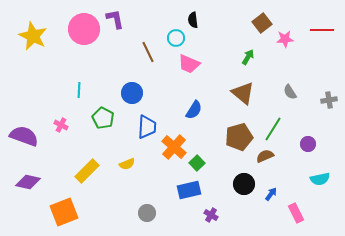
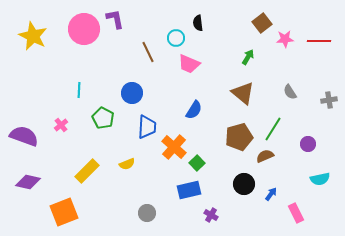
black semicircle: moved 5 px right, 3 px down
red line: moved 3 px left, 11 px down
pink cross: rotated 24 degrees clockwise
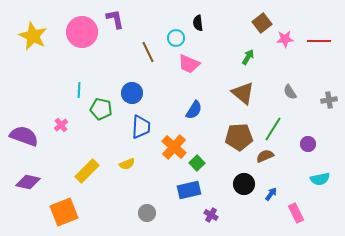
pink circle: moved 2 px left, 3 px down
green pentagon: moved 2 px left, 9 px up; rotated 15 degrees counterclockwise
blue trapezoid: moved 6 px left
brown pentagon: rotated 12 degrees clockwise
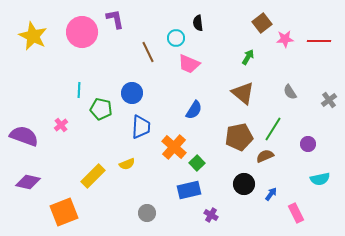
gray cross: rotated 28 degrees counterclockwise
brown pentagon: rotated 8 degrees counterclockwise
yellow rectangle: moved 6 px right, 5 px down
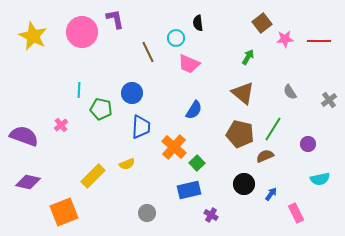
brown pentagon: moved 1 px right, 3 px up; rotated 24 degrees clockwise
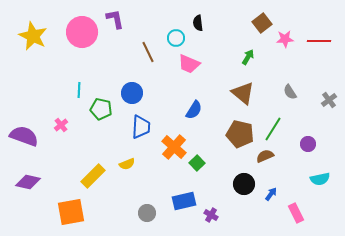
blue rectangle: moved 5 px left, 11 px down
orange square: moved 7 px right; rotated 12 degrees clockwise
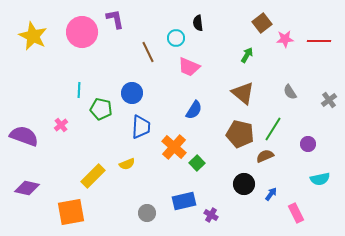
green arrow: moved 1 px left, 2 px up
pink trapezoid: moved 3 px down
purple diamond: moved 1 px left, 6 px down
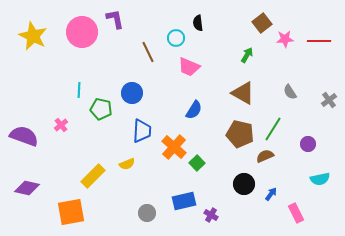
brown triangle: rotated 10 degrees counterclockwise
blue trapezoid: moved 1 px right, 4 px down
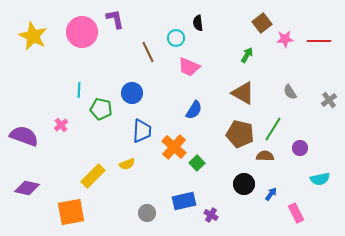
purple circle: moved 8 px left, 4 px down
brown semicircle: rotated 24 degrees clockwise
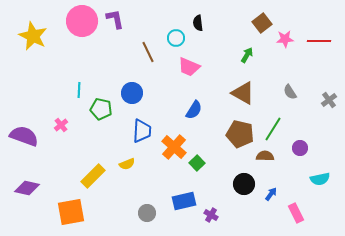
pink circle: moved 11 px up
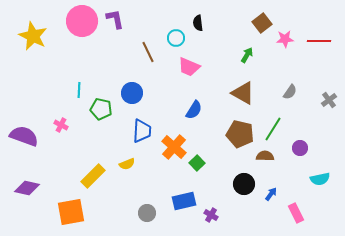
gray semicircle: rotated 112 degrees counterclockwise
pink cross: rotated 24 degrees counterclockwise
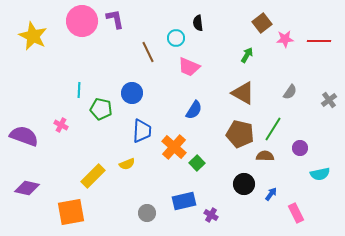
cyan semicircle: moved 5 px up
